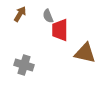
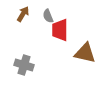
brown arrow: moved 3 px right
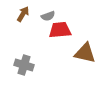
gray semicircle: rotated 88 degrees counterclockwise
red trapezoid: rotated 85 degrees clockwise
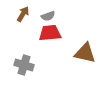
red trapezoid: moved 10 px left, 3 px down
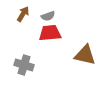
brown triangle: moved 2 px down
